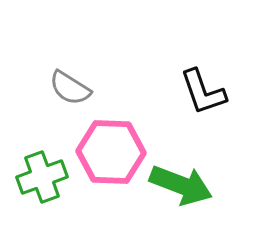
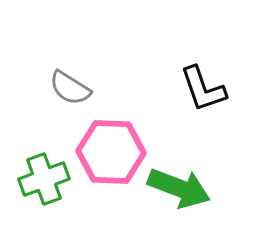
black L-shape: moved 3 px up
green cross: moved 2 px right, 2 px down
green arrow: moved 2 px left, 3 px down
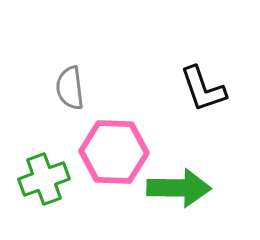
gray semicircle: rotated 51 degrees clockwise
pink hexagon: moved 3 px right
green arrow: rotated 20 degrees counterclockwise
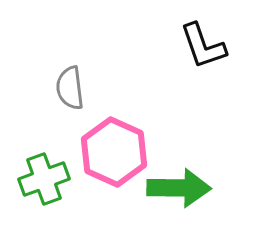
black L-shape: moved 43 px up
pink hexagon: rotated 22 degrees clockwise
